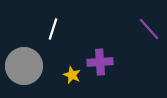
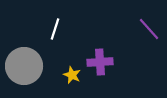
white line: moved 2 px right
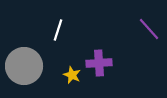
white line: moved 3 px right, 1 px down
purple cross: moved 1 px left, 1 px down
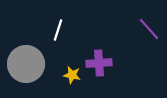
gray circle: moved 2 px right, 2 px up
yellow star: rotated 12 degrees counterclockwise
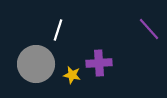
gray circle: moved 10 px right
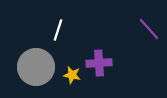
gray circle: moved 3 px down
